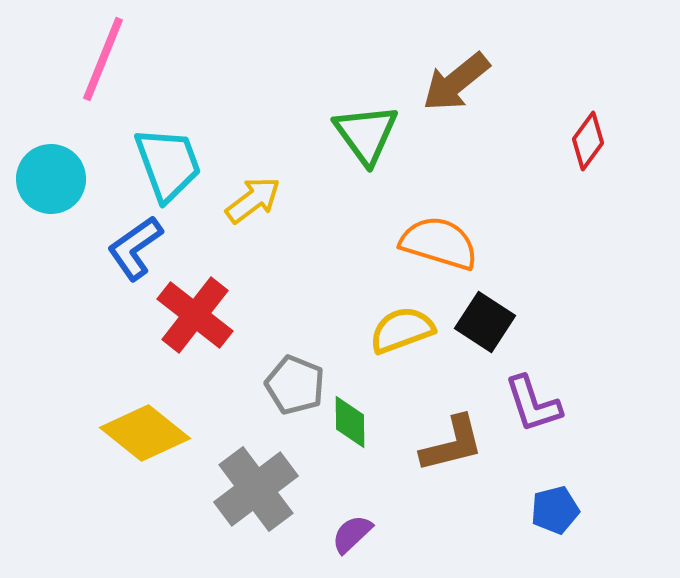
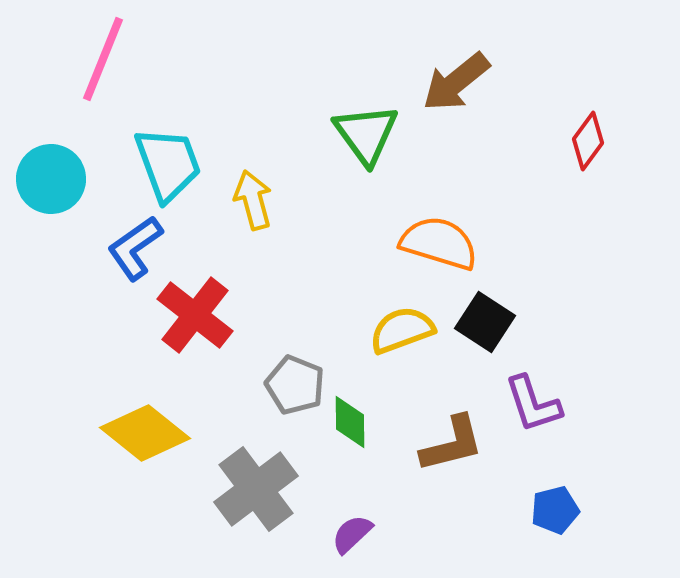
yellow arrow: rotated 68 degrees counterclockwise
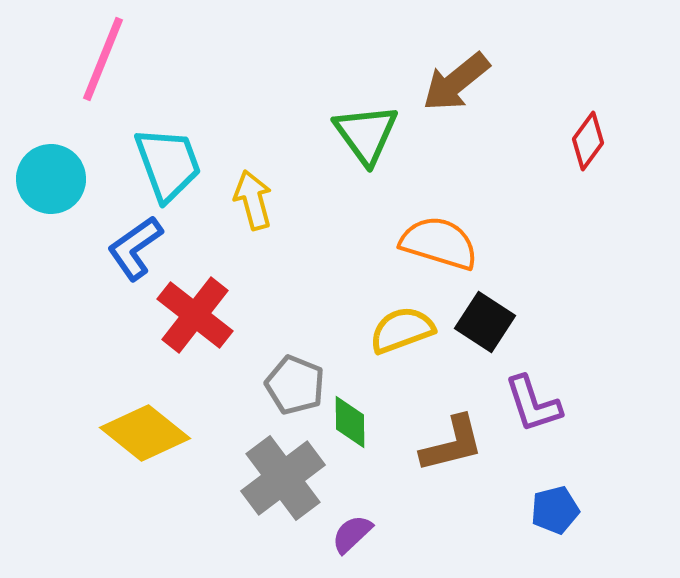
gray cross: moved 27 px right, 11 px up
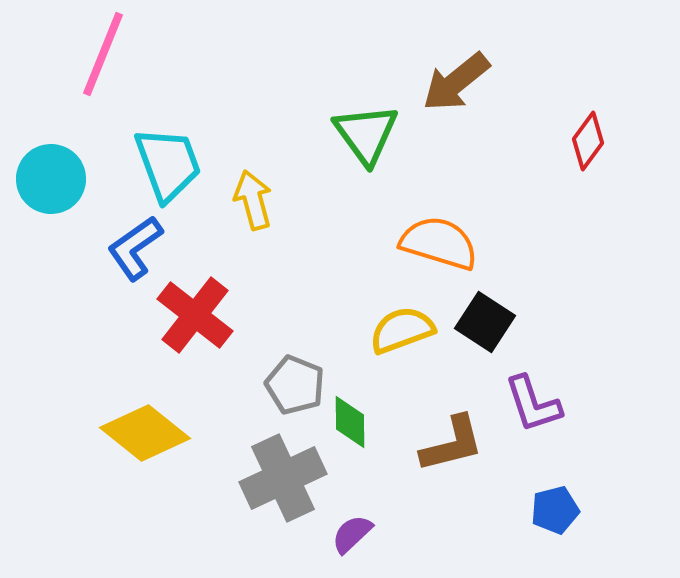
pink line: moved 5 px up
gray cross: rotated 12 degrees clockwise
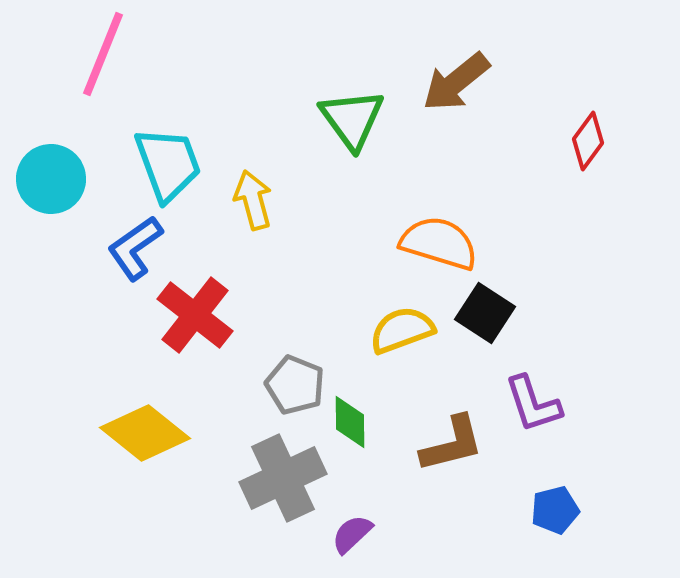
green triangle: moved 14 px left, 15 px up
black square: moved 9 px up
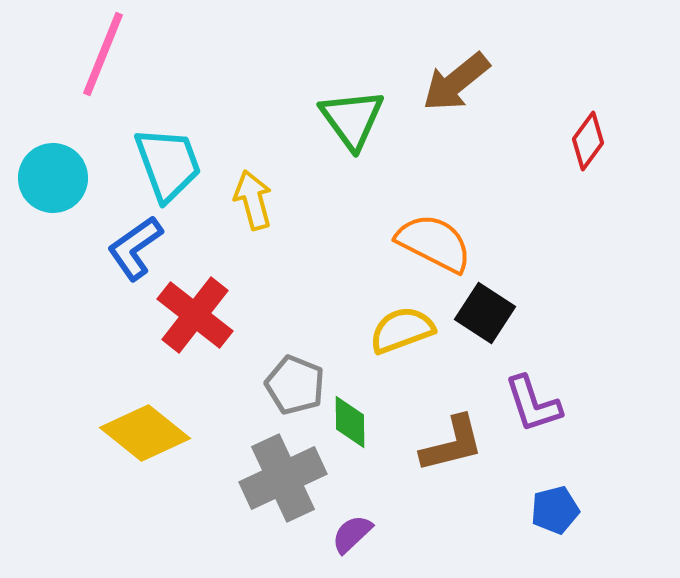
cyan circle: moved 2 px right, 1 px up
orange semicircle: moved 5 px left; rotated 10 degrees clockwise
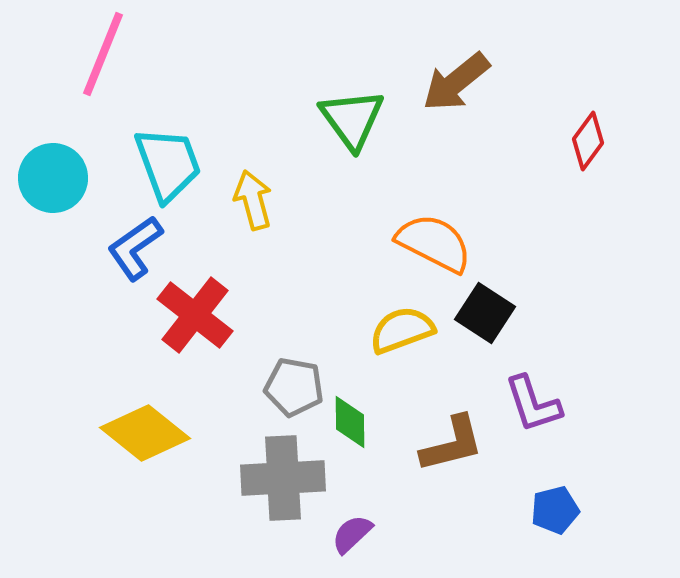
gray pentagon: moved 1 px left, 2 px down; rotated 12 degrees counterclockwise
gray cross: rotated 22 degrees clockwise
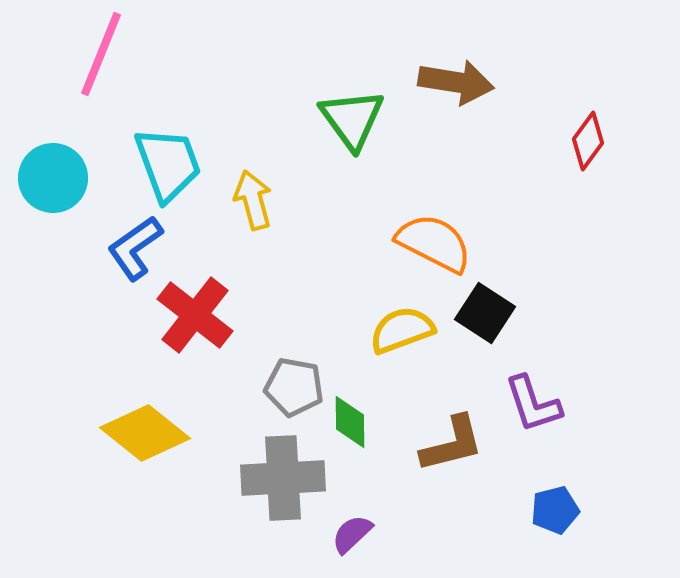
pink line: moved 2 px left
brown arrow: rotated 132 degrees counterclockwise
